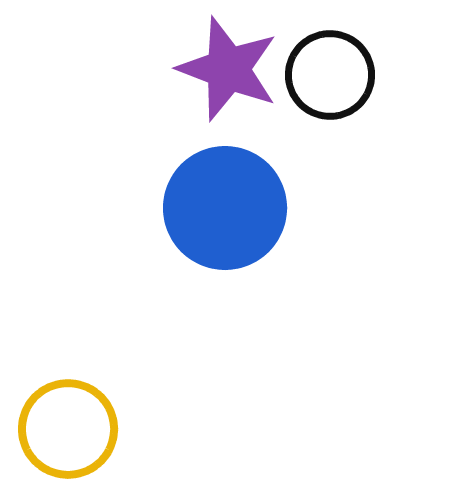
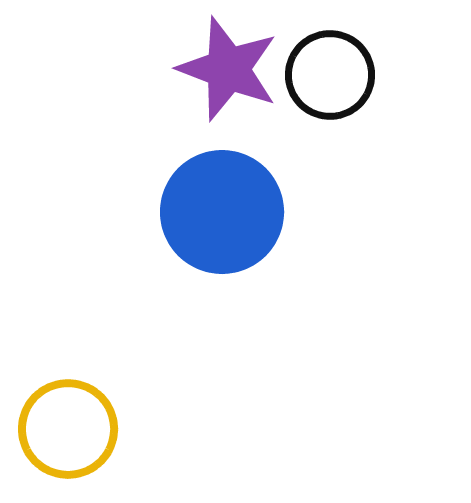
blue circle: moved 3 px left, 4 px down
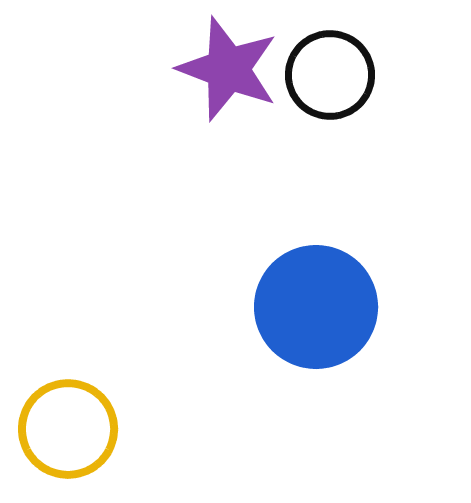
blue circle: moved 94 px right, 95 px down
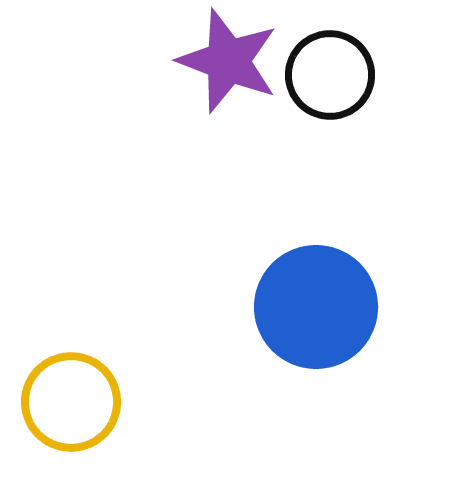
purple star: moved 8 px up
yellow circle: moved 3 px right, 27 px up
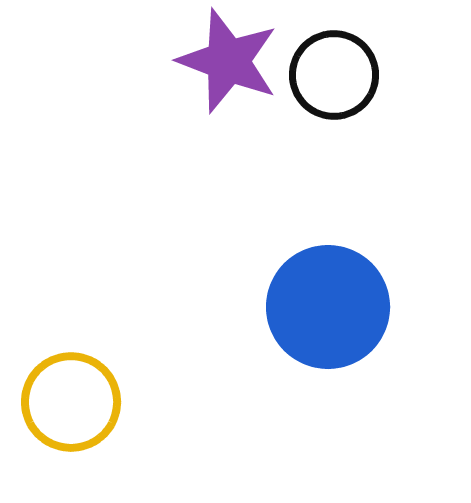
black circle: moved 4 px right
blue circle: moved 12 px right
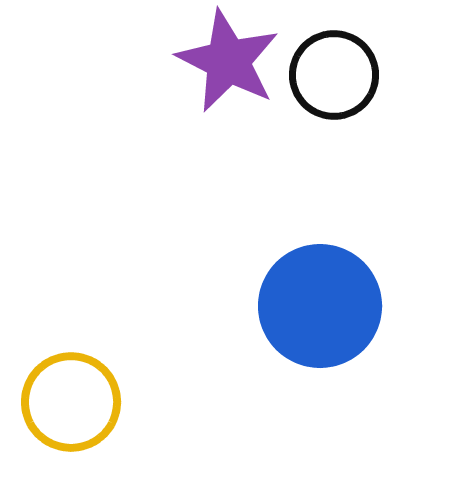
purple star: rotated 6 degrees clockwise
blue circle: moved 8 px left, 1 px up
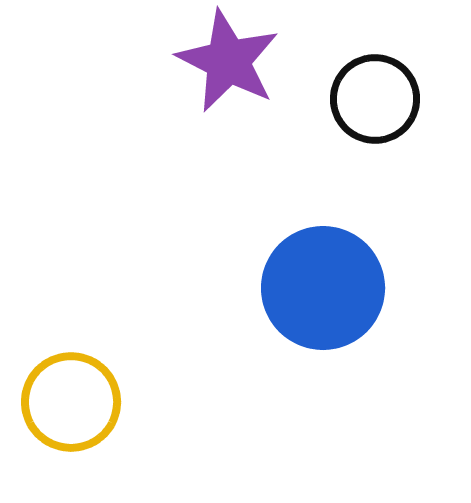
black circle: moved 41 px right, 24 px down
blue circle: moved 3 px right, 18 px up
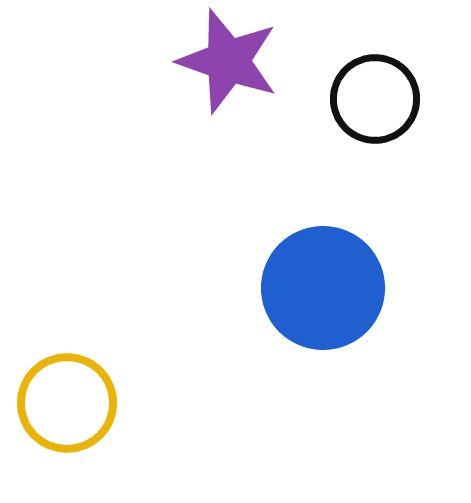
purple star: rotated 8 degrees counterclockwise
yellow circle: moved 4 px left, 1 px down
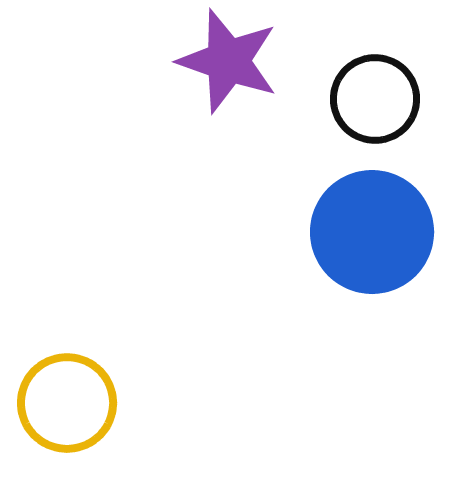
blue circle: moved 49 px right, 56 px up
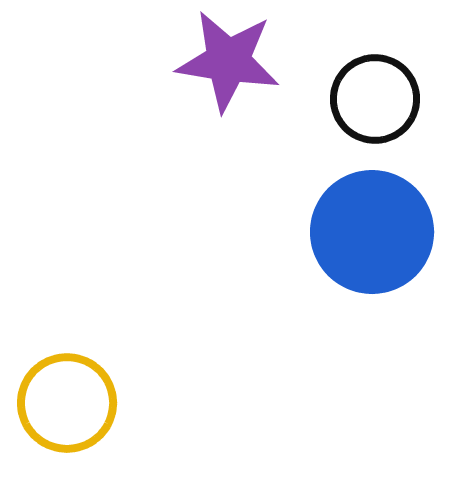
purple star: rotated 10 degrees counterclockwise
